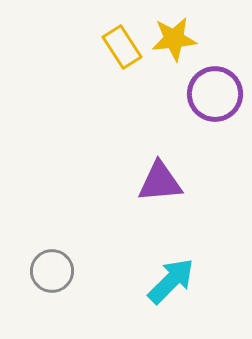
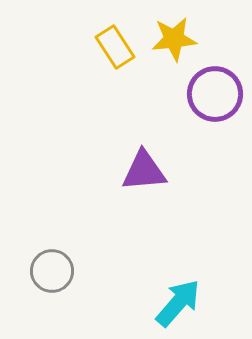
yellow rectangle: moved 7 px left
purple triangle: moved 16 px left, 11 px up
cyan arrow: moved 7 px right, 22 px down; rotated 4 degrees counterclockwise
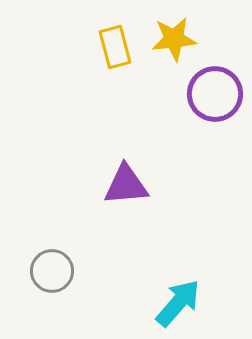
yellow rectangle: rotated 18 degrees clockwise
purple triangle: moved 18 px left, 14 px down
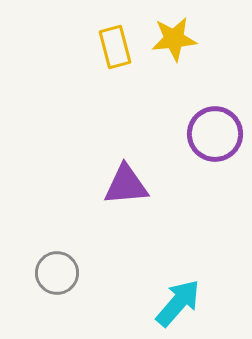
purple circle: moved 40 px down
gray circle: moved 5 px right, 2 px down
